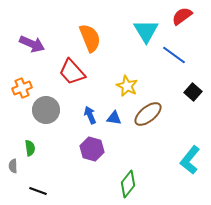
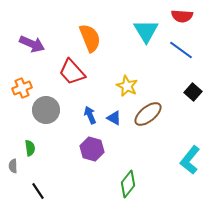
red semicircle: rotated 140 degrees counterclockwise
blue line: moved 7 px right, 5 px up
blue triangle: rotated 21 degrees clockwise
black line: rotated 36 degrees clockwise
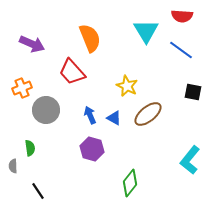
black square: rotated 30 degrees counterclockwise
green diamond: moved 2 px right, 1 px up
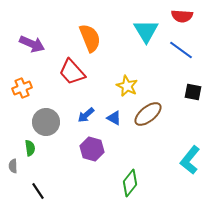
gray circle: moved 12 px down
blue arrow: moved 4 px left; rotated 108 degrees counterclockwise
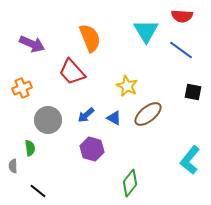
gray circle: moved 2 px right, 2 px up
black line: rotated 18 degrees counterclockwise
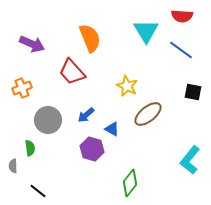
blue triangle: moved 2 px left, 11 px down
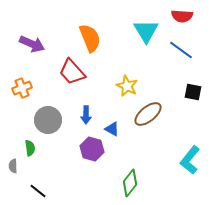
blue arrow: rotated 48 degrees counterclockwise
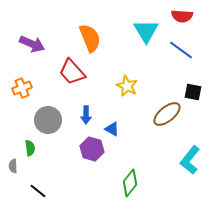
brown ellipse: moved 19 px right
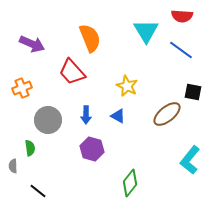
blue triangle: moved 6 px right, 13 px up
